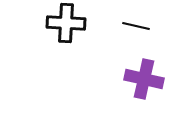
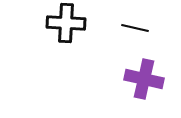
black line: moved 1 px left, 2 px down
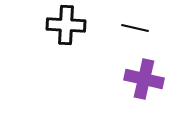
black cross: moved 2 px down
